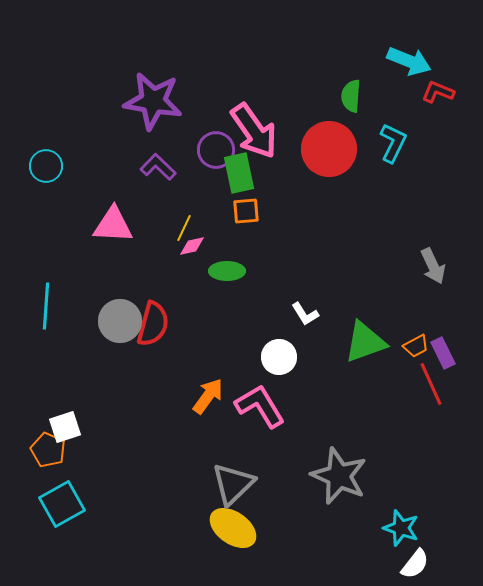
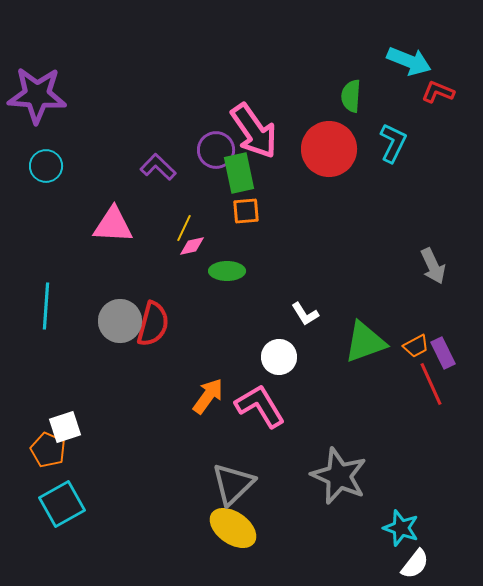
purple star: moved 116 px left, 6 px up; rotated 6 degrees counterclockwise
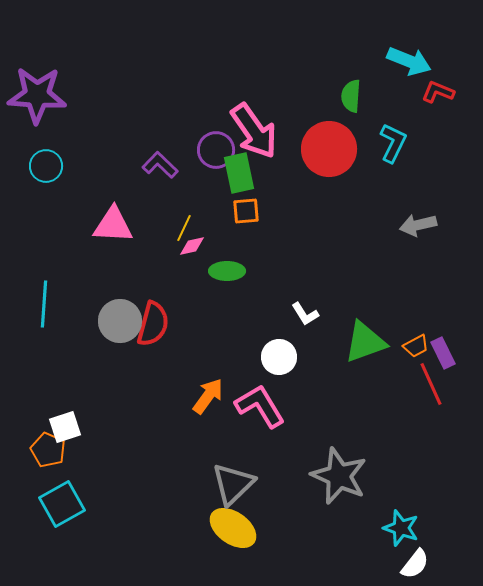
purple L-shape: moved 2 px right, 2 px up
gray arrow: moved 15 px left, 41 px up; rotated 102 degrees clockwise
cyan line: moved 2 px left, 2 px up
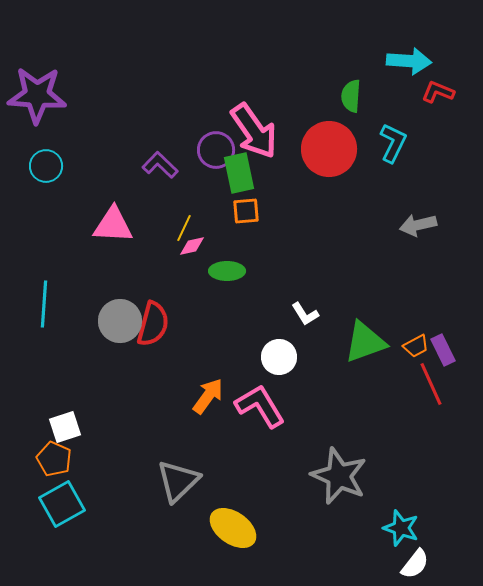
cyan arrow: rotated 18 degrees counterclockwise
purple rectangle: moved 3 px up
orange pentagon: moved 6 px right, 9 px down
gray triangle: moved 55 px left, 3 px up
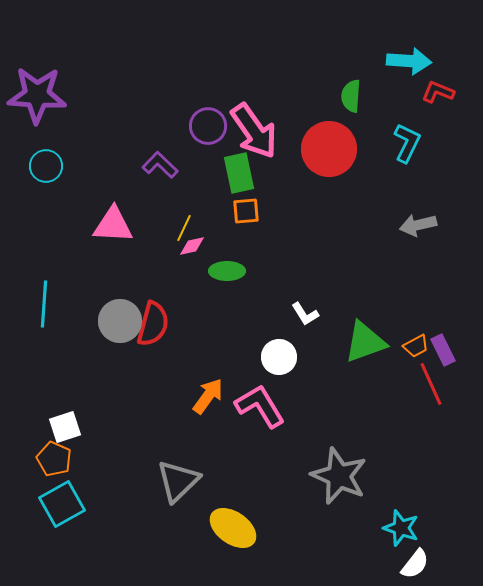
cyan L-shape: moved 14 px right
purple circle: moved 8 px left, 24 px up
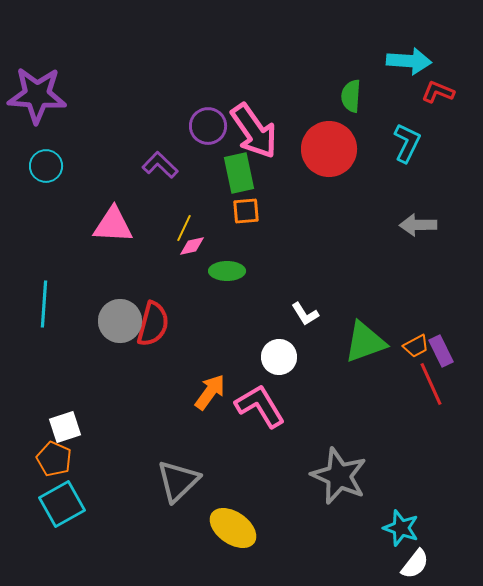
gray arrow: rotated 12 degrees clockwise
purple rectangle: moved 2 px left, 1 px down
orange arrow: moved 2 px right, 4 px up
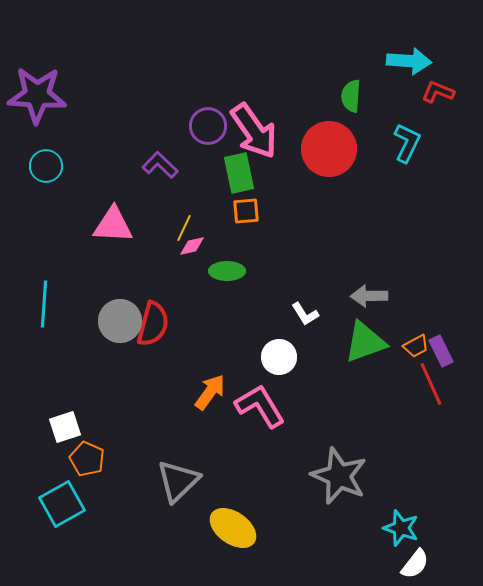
gray arrow: moved 49 px left, 71 px down
orange pentagon: moved 33 px right
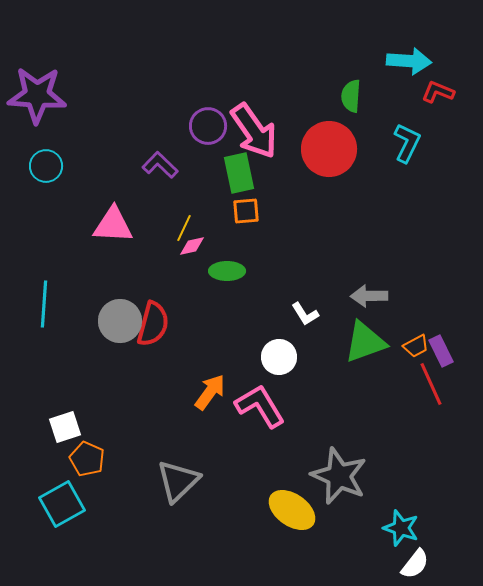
yellow ellipse: moved 59 px right, 18 px up
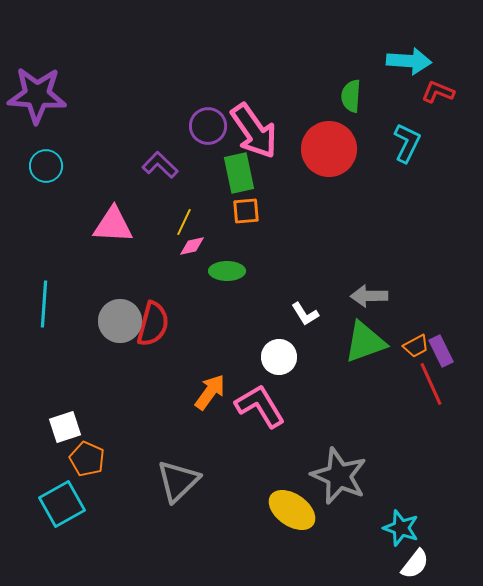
yellow line: moved 6 px up
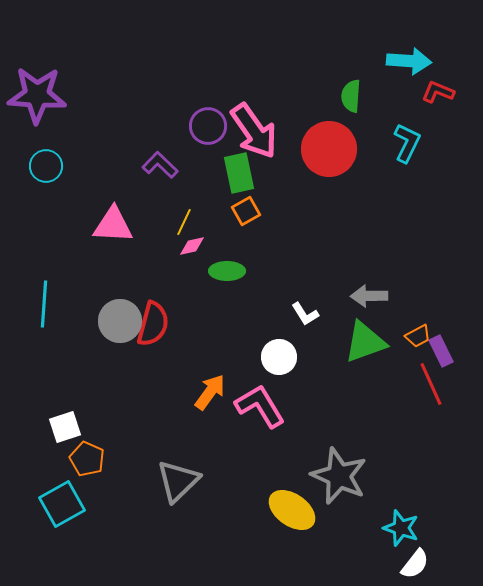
orange square: rotated 24 degrees counterclockwise
orange trapezoid: moved 2 px right, 10 px up
